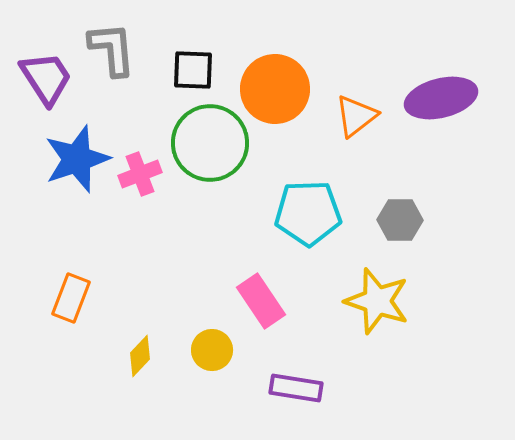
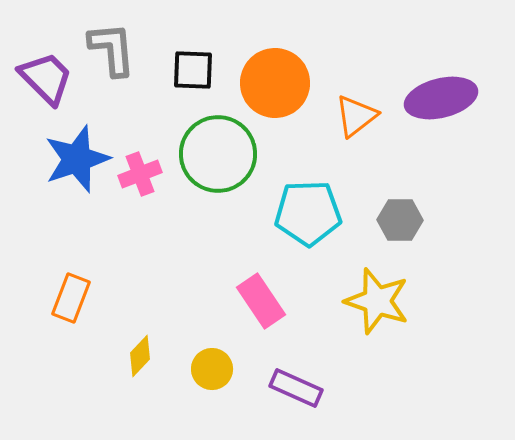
purple trapezoid: rotated 12 degrees counterclockwise
orange circle: moved 6 px up
green circle: moved 8 px right, 11 px down
yellow circle: moved 19 px down
purple rectangle: rotated 15 degrees clockwise
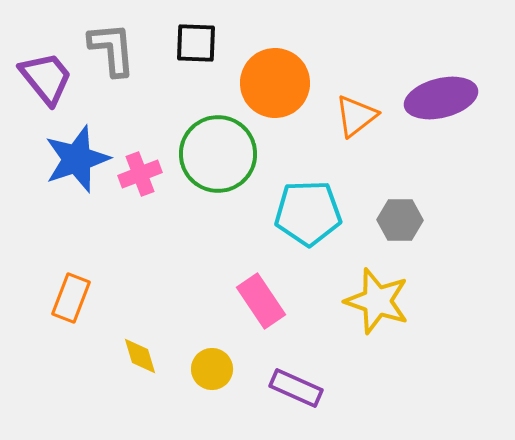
black square: moved 3 px right, 27 px up
purple trapezoid: rotated 6 degrees clockwise
yellow diamond: rotated 60 degrees counterclockwise
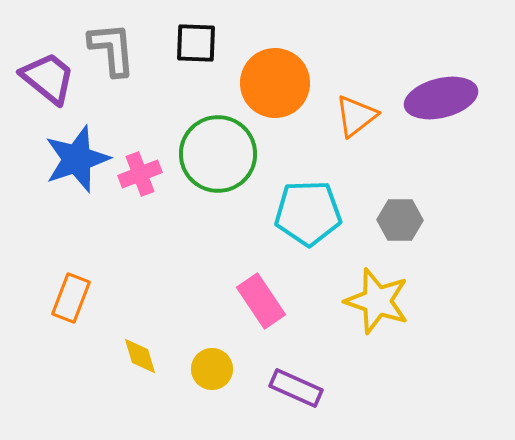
purple trapezoid: moved 2 px right; rotated 12 degrees counterclockwise
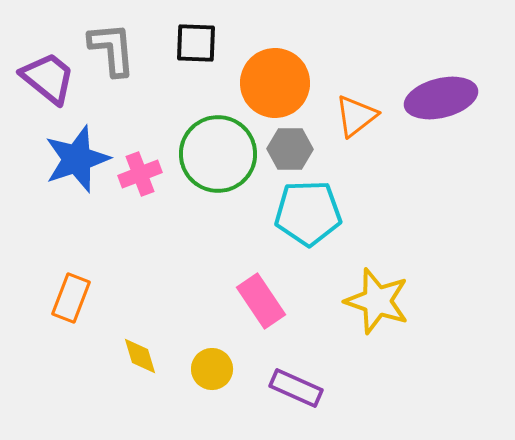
gray hexagon: moved 110 px left, 71 px up
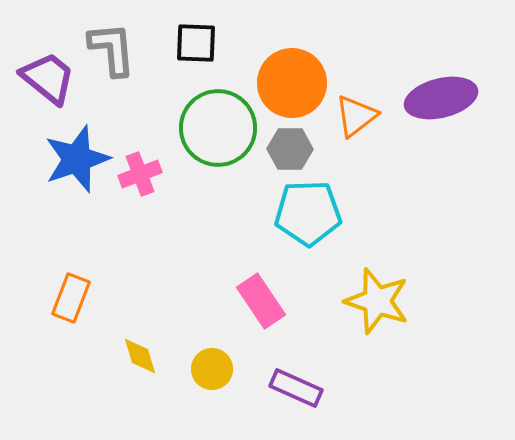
orange circle: moved 17 px right
green circle: moved 26 px up
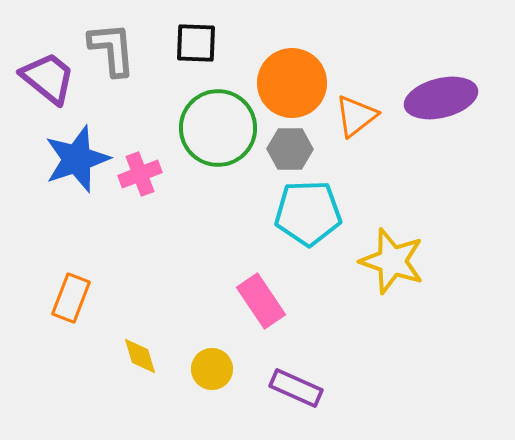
yellow star: moved 15 px right, 40 px up
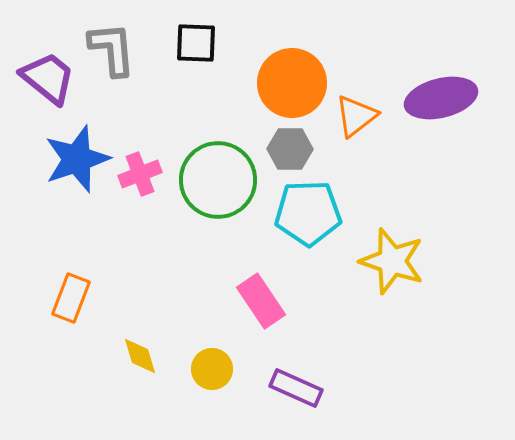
green circle: moved 52 px down
